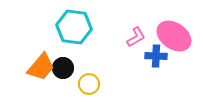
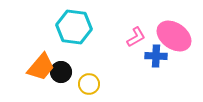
black circle: moved 2 px left, 4 px down
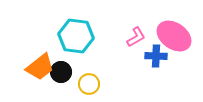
cyan hexagon: moved 2 px right, 9 px down
orange trapezoid: moved 1 px left; rotated 12 degrees clockwise
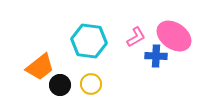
cyan hexagon: moved 13 px right, 5 px down
black circle: moved 1 px left, 13 px down
yellow circle: moved 2 px right
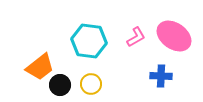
blue cross: moved 5 px right, 20 px down
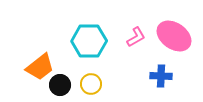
cyan hexagon: rotated 8 degrees counterclockwise
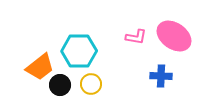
pink L-shape: rotated 40 degrees clockwise
cyan hexagon: moved 10 px left, 10 px down
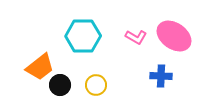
pink L-shape: rotated 20 degrees clockwise
cyan hexagon: moved 4 px right, 15 px up
yellow circle: moved 5 px right, 1 px down
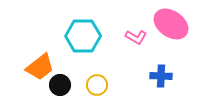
pink ellipse: moved 3 px left, 12 px up
yellow circle: moved 1 px right
